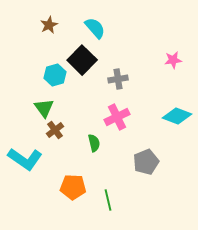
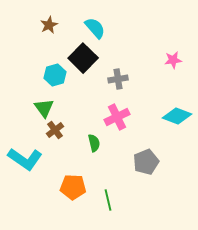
black square: moved 1 px right, 2 px up
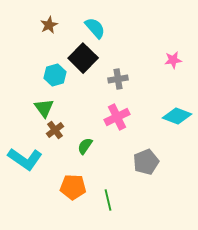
green semicircle: moved 9 px left, 3 px down; rotated 132 degrees counterclockwise
